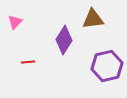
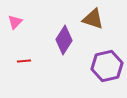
brown triangle: rotated 25 degrees clockwise
red line: moved 4 px left, 1 px up
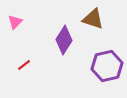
red line: moved 4 px down; rotated 32 degrees counterclockwise
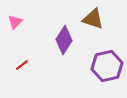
red line: moved 2 px left
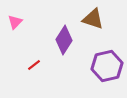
red line: moved 12 px right
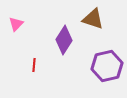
pink triangle: moved 1 px right, 2 px down
red line: rotated 48 degrees counterclockwise
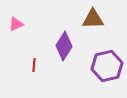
brown triangle: rotated 20 degrees counterclockwise
pink triangle: rotated 21 degrees clockwise
purple diamond: moved 6 px down
